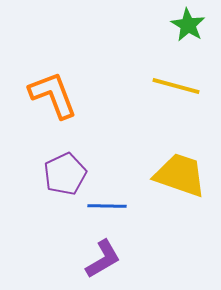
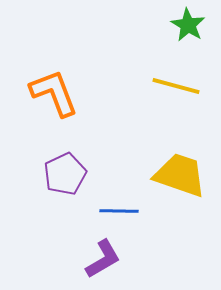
orange L-shape: moved 1 px right, 2 px up
blue line: moved 12 px right, 5 px down
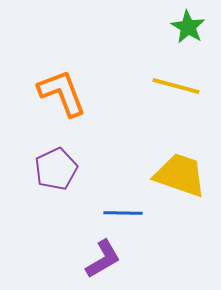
green star: moved 2 px down
orange L-shape: moved 8 px right
purple pentagon: moved 9 px left, 5 px up
blue line: moved 4 px right, 2 px down
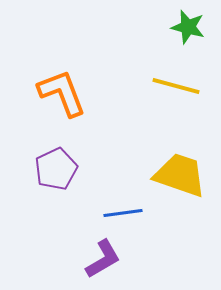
green star: rotated 16 degrees counterclockwise
blue line: rotated 9 degrees counterclockwise
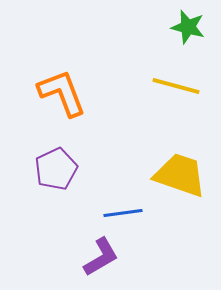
purple L-shape: moved 2 px left, 2 px up
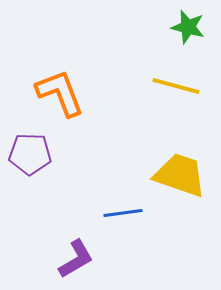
orange L-shape: moved 2 px left
purple pentagon: moved 26 px left, 15 px up; rotated 27 degrees clockwise
purple L-shape: moved 25 px left, 2 px down
